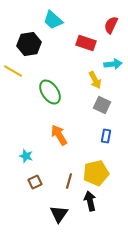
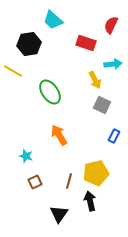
blue rectangle: moved 8 px right; rotated 16 degrees clockwise
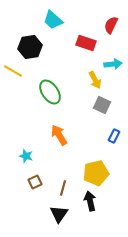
black hexagon: moved 1 px right, 3 px down
brown line: moved 6 px left, 7 px down
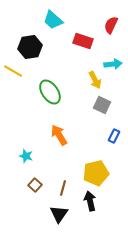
red rectangle: moved 3 px left, 2 px up
brown square: moved 3 px down; rotated 24 degrees counterclockwise
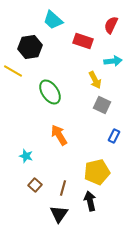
cyan arrow: moved 3 px up
yellow pentagon: moved 1 px right, 1 px up
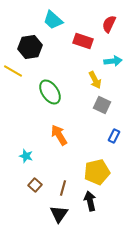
red semicircle: moved 2 px left, 1 px up
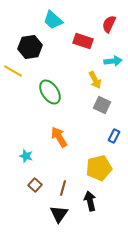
orange arrow: moved 2 px down
yellow pentagon: moved 2 px right, 4 px up
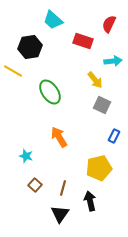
yellow arrow: rotated 12 degrees counterclockwise
black triangle: moved 1 px right
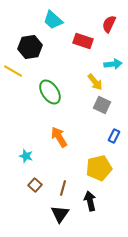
cyan arrow: moved 3 px down
yellow arrow: moved 2 px down
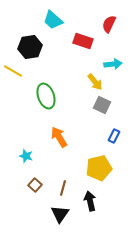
green ellipse: moved 4 px left, 4 px down; rotated 15 degrees clockwise
